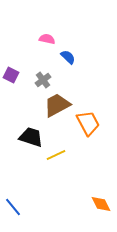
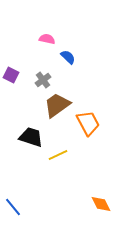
brown trapezoid: rotated 8 degrees counterclockwise
yellow line: moved 2 px right
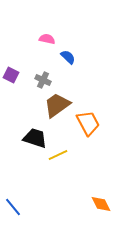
gray cross: rotated 28 degrees counterclockwise
black trapezoid: moved 4 px right, 1 px down
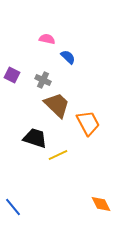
purple square: moved 1 px right
brown trapezoid: rotated 80 degrees clockwise
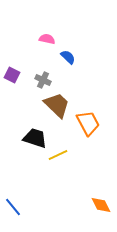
orange diamond: moved 1 px down
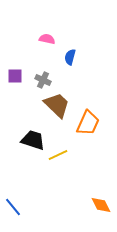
blue semicircle: moved 2 px right; rotated 119 degrees counterclockwise
purple square: moved 3 px right, 1 px down; rotated 28 degrees counterclockwise
orange trapezoid: rotated 52 degrees clockwise
black trapezoid: moved 2 px left, 2 px down
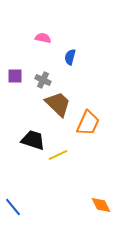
pink semicircle: moved 4 px left, 1 px up
brown trapezoid: moved 1 px right, 1 px up
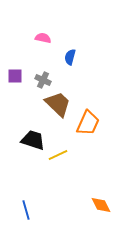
blue line: moved 13 px right, 3 px down; rotated 24 degrees clockwise
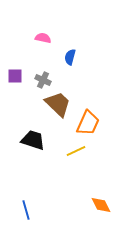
yellow line: moved 18 px right, 4 px up
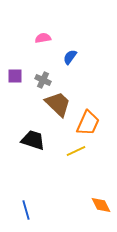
pink semicircle: rotated 21 degrees counterclockwise
blue semicircle: rotated 21 degrees clockwise
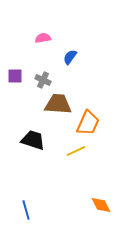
brown trapezoid: rotated 40 degrees counterclockwise
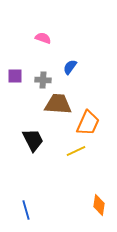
pink semicircle: rotated 28 degrees clockwise
blue semicircle: moved 10 px down
gray cross: rotated 21 degrees counterclockwise
black trapezoid: rotated 45 degrees clockwise
orange diamond: moved 2 px left; rotated 35 degrees clockwise
